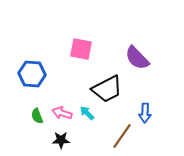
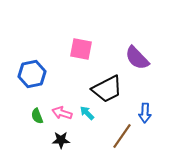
blue hexagon: rotated 16 degrees counterclockwise
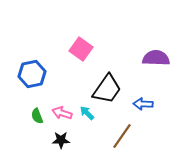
pink square: rotated 25 degrees clockwise
purple semicircle: moved 19 px right; rotated 136 degrees clockwise
black trapezoid: rotated 28 degrees counterclockwise
blue arrow: moved 2 px left, 9 px up; rotated 90 degrees clockwise
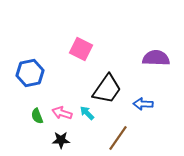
pink square: rotated 10 degrees counterclockwise
blue hexagon: moved 2 px left, 1 px up
brown line: moved 4 px left, 2 px down
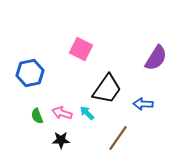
purple semicircle: rotated 120 degrees clockwise
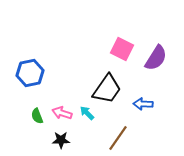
pink square: moved 41 px right
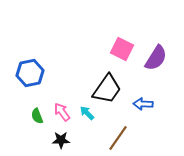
pink arrow: moved 1 px up; rotated 36 degrees clockwise
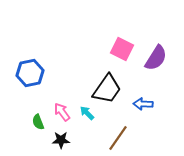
green semicircle: moved 1 px right, 6 px down
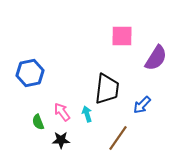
pink square: moved 13 px up; rotated 25 degrees counterclockwise
black trapezoid: rotated 28 degrees counterclockwise
blue arrow: moved 1 px left, 1 px down; rotated 48 degrees counterclockwise
cyan arrow: moved 1 px down; rotated 28 degrees clockwise
